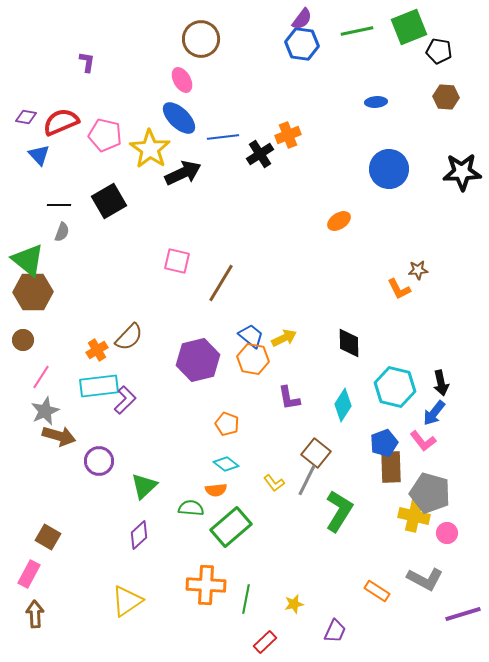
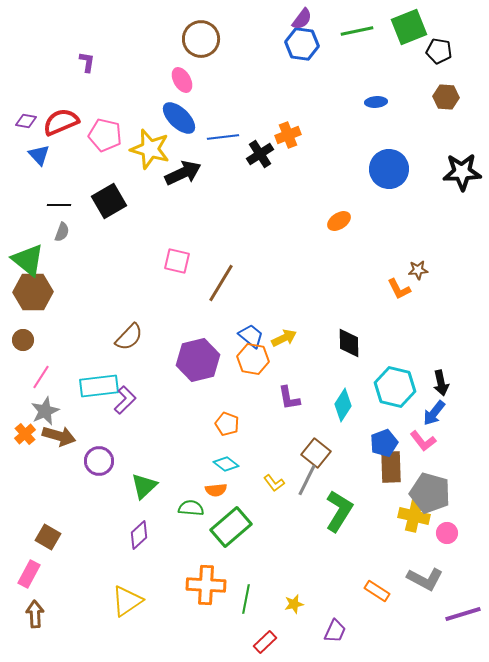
purple diamond at (26, 117): moved 4 px down
yellow star at (150, 149): rotated 18 degrees counterclockwise
orange cross at (97, 350): moved 72 px left, 84 px down; rotated 10 degrees counterclockwise
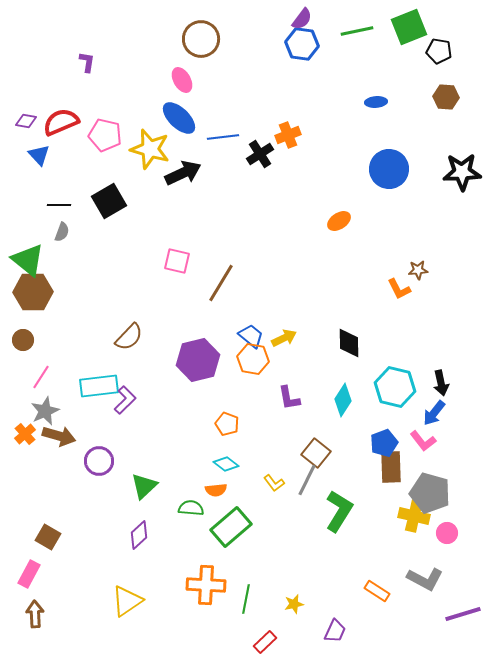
cyan diamond at (343, 405): moved 5 px up
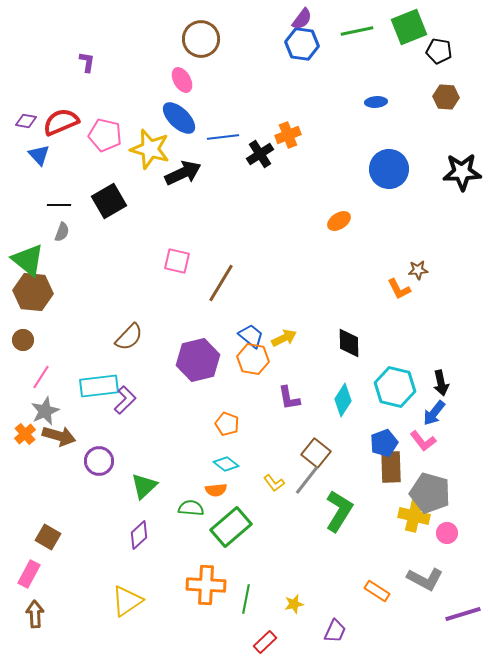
brown hexagon at (33, 292): rotated 6 degrees clockwise
gray line at (307, 480): rotated 12 degrees clockwise
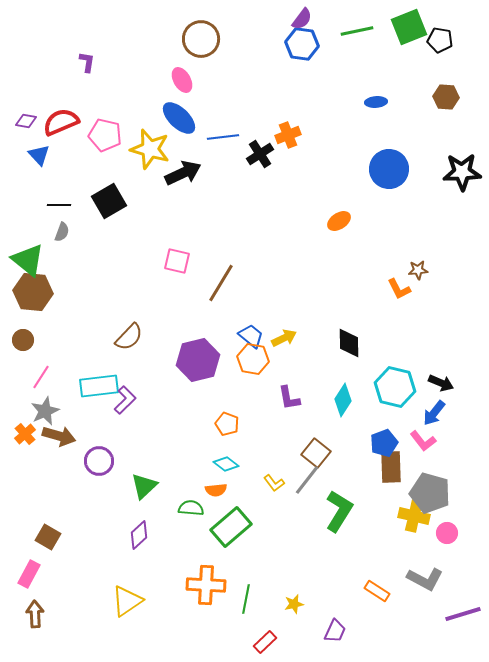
black pentagon at (439, 51): moved 1 px right, 11 px up
black arrow at (441, 383): rotated 55 degrees counterclockwise
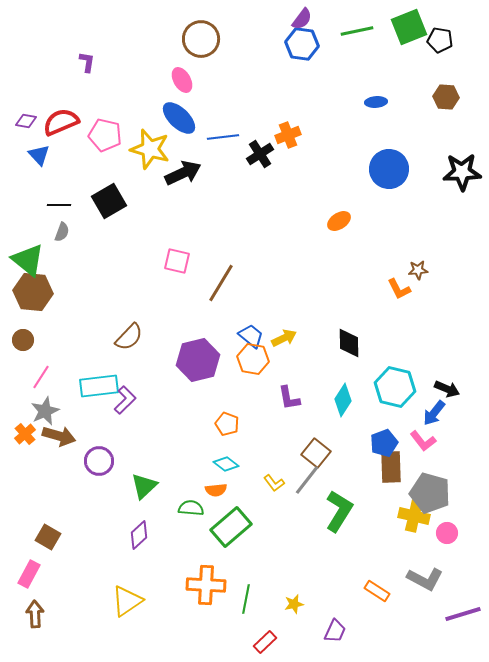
black arrow at (441, 383): moved 6 px right, 6 px down
